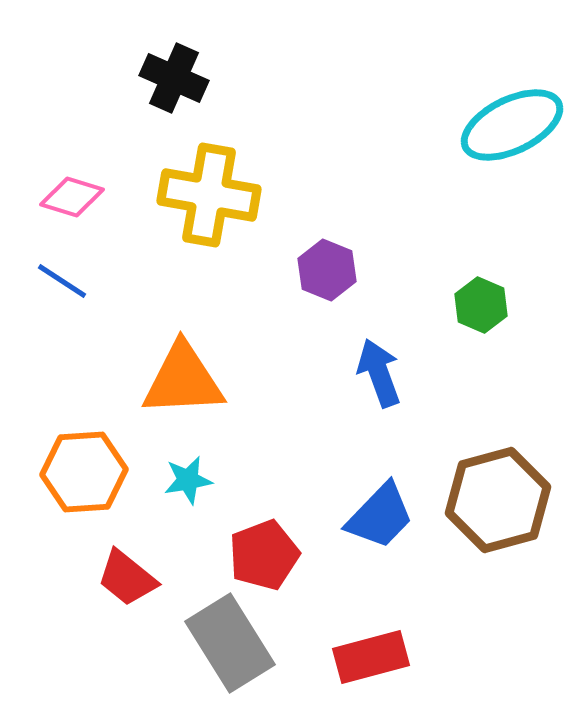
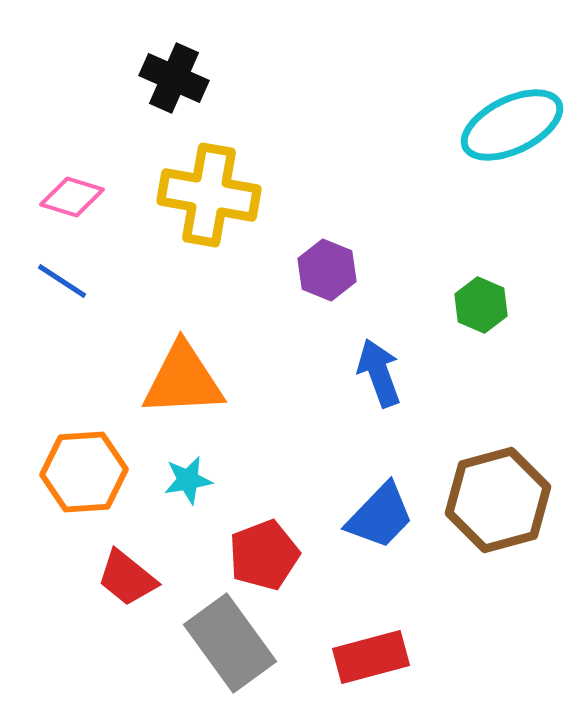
gray rectangle: rotated 4 degrees counterclockwise
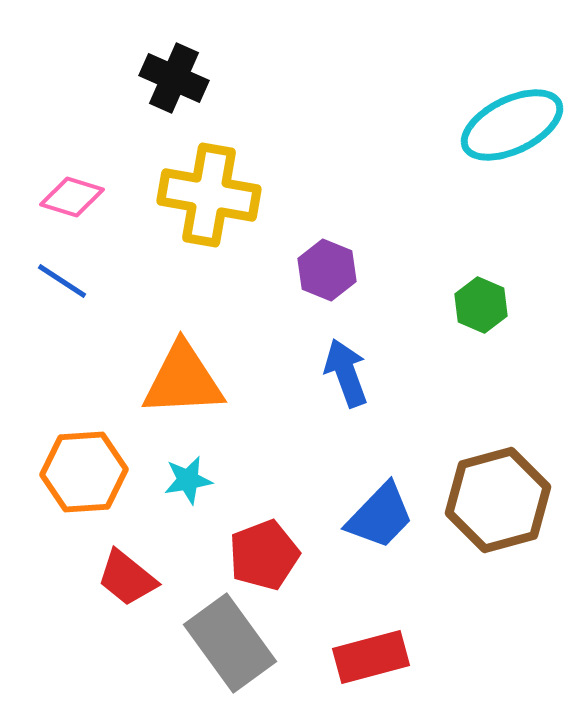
blue arrow: moved 33 px left
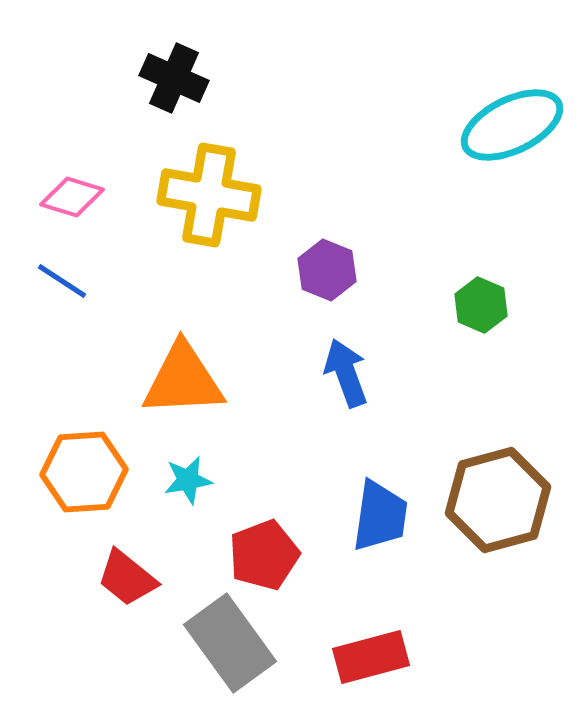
blue trapezoid: rotated 36 degrees counterclockwise
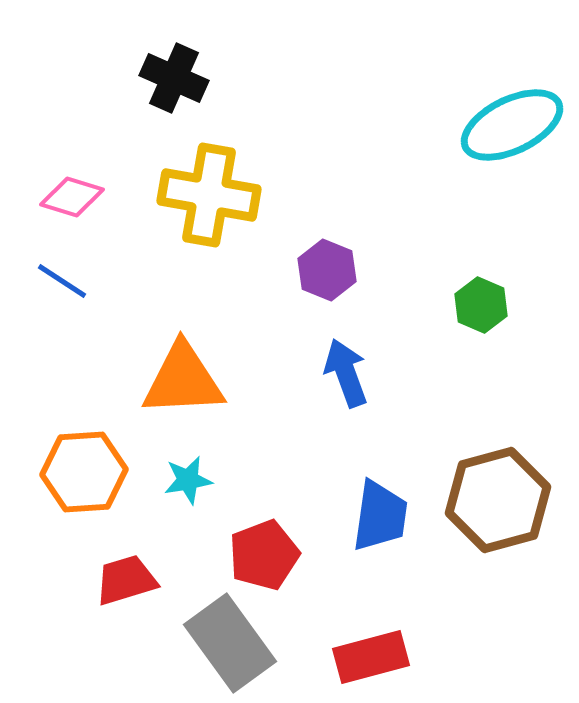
red trapezoid: moved 1 px left, 2 px down; rotated 124 degrees clockwise
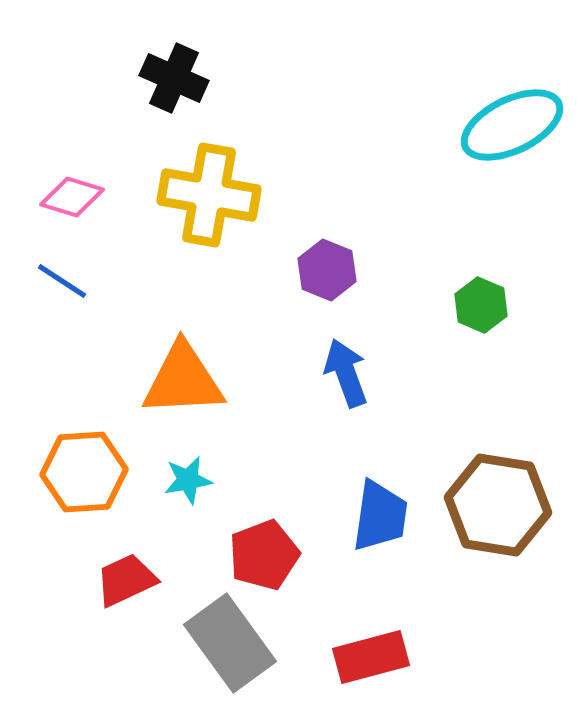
brown hexagon: moved 5 px down; rotated 24 degrees clockwise
red trapezoid: rotated 8 degrees counterclockwise
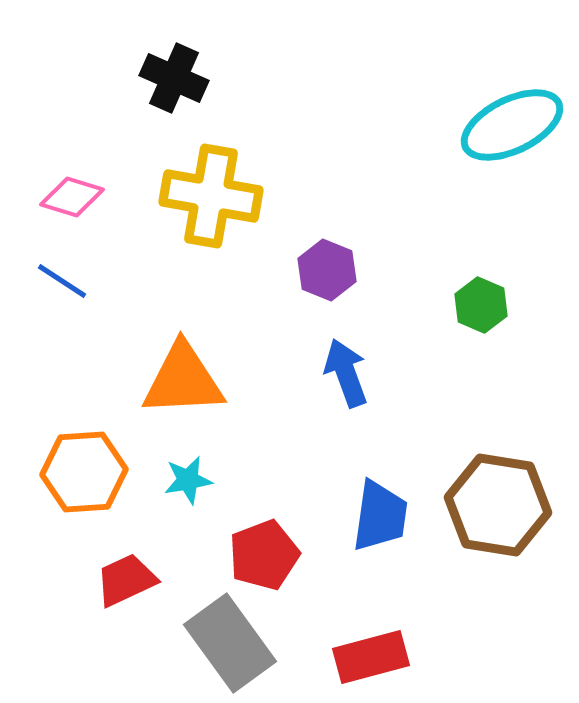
yellow cross: moved 2 px right, 1 px down
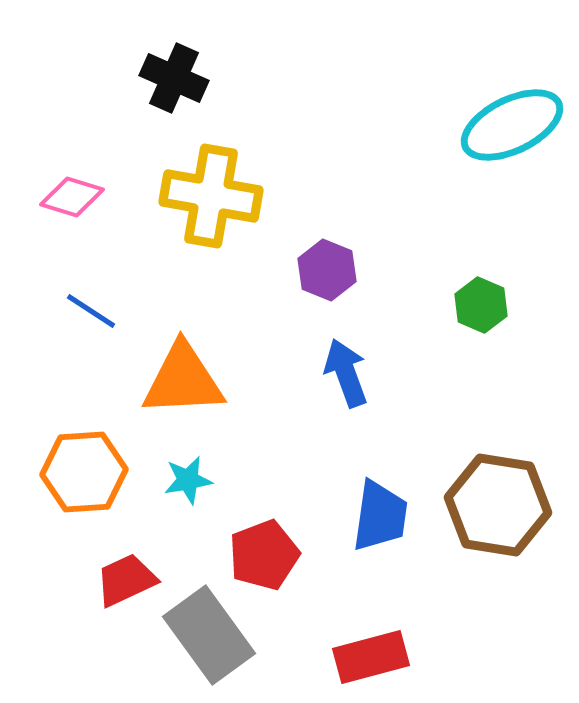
blue line: moved 29 px right, 30 px down
gray rectangle: moved 21 px left, 8 px up
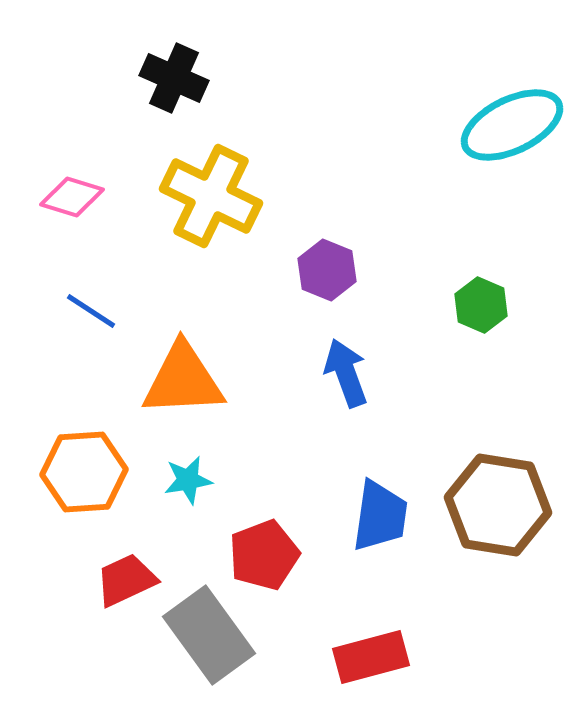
yellow cross: rotated 16 degrees clockwise
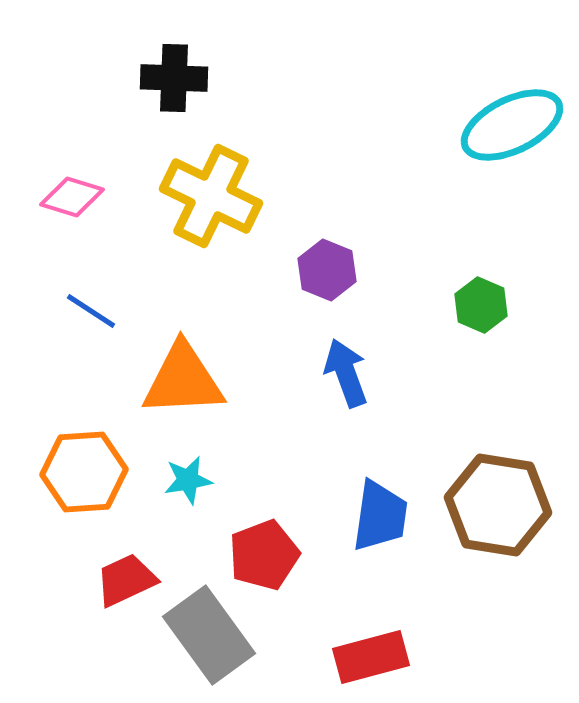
black cross: rotated 22 degrees counterclockwise
